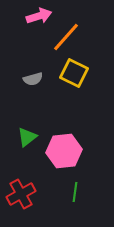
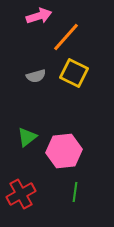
gray semicircle: moved 3 px right, 3 px up
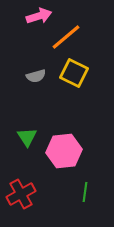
orange line: rotated 8 degrees clockwise
green triangle: rotated 25 degrees counterclockwise
green line: moved 10 px right
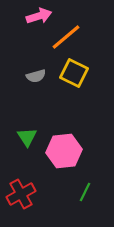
green line: rotated 18 degrees clockwise
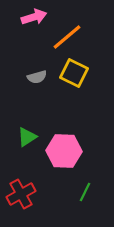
pink arrow: moved 5 px left, 1 px down
orange line: moved 1 px right
gray semicircle: moved 1 px right, 1 px down
green triangle: rotated 30 degrees clockwise
pink hexagon: rotated 8 degrees clockwise
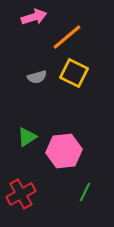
pink hexagon: rotated 8 degrees counterclockwise
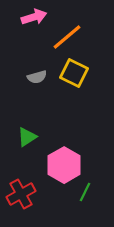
pink hexagon: moved 14 px down; rotated 24 degrees counterclockwise
